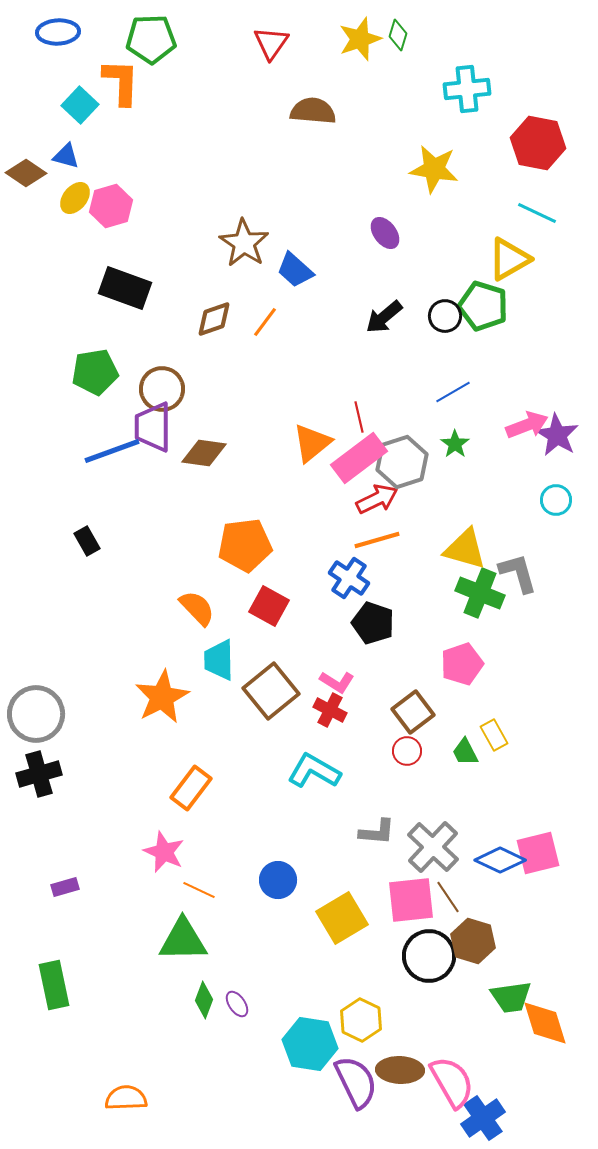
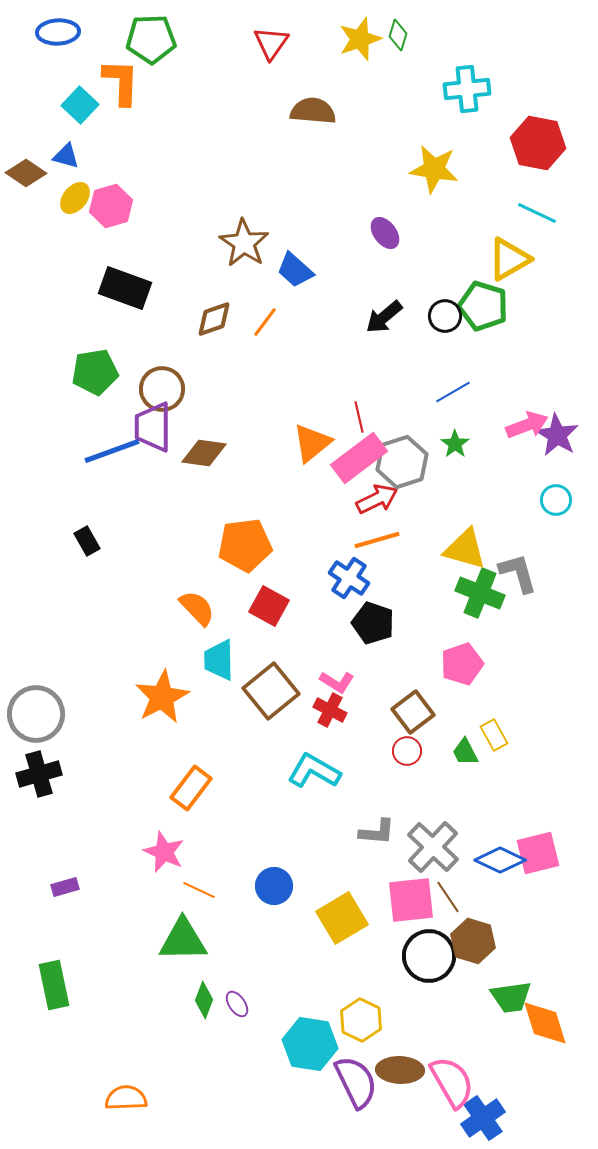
blue circle at (278, 880): moved 4 px left, 6 px down
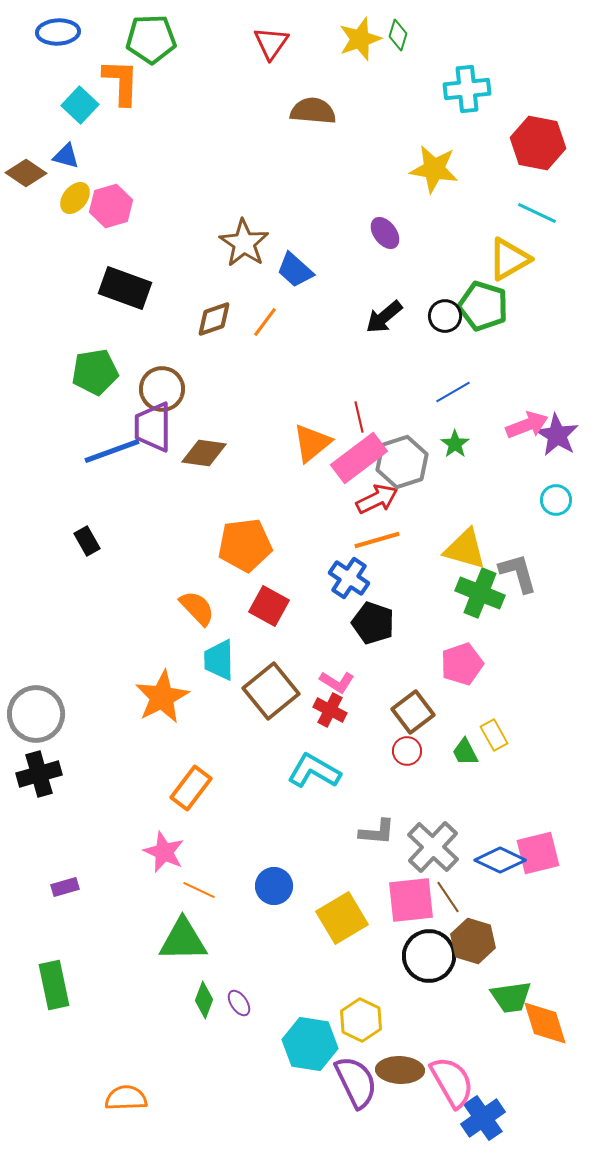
purple ellipse at (237, 1004): moved 2 px right, 1 px up
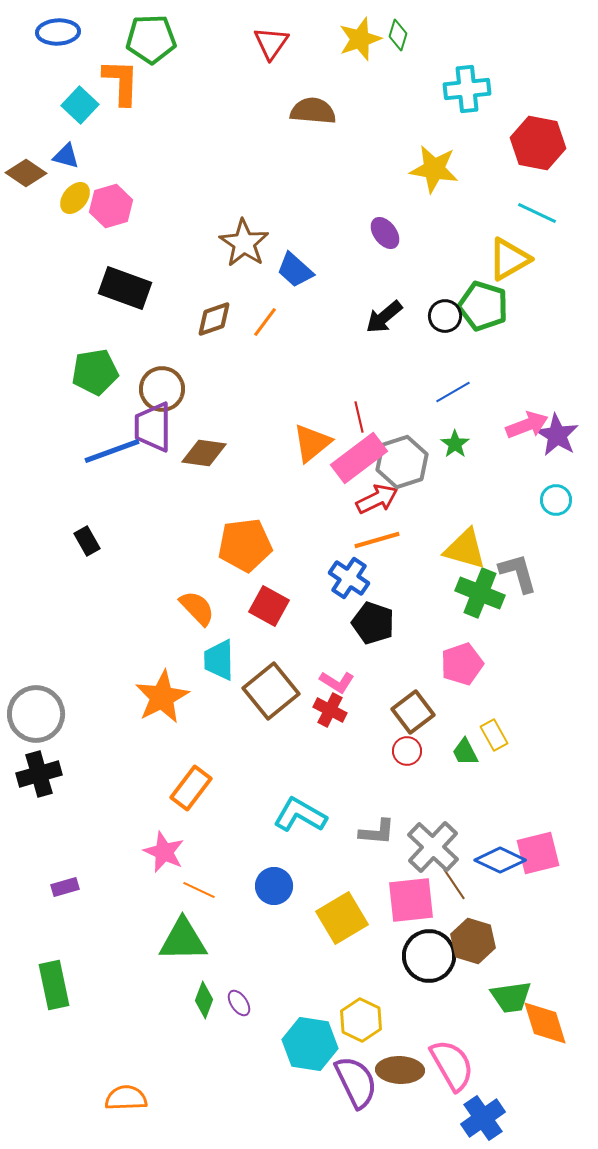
cyan L-shape at (314, 771): moved 14 px left, 44 px down
brown line at (448, 897): moved 6 px right, 13 px up
pink semicircle at (452, 1082): moved 17 px up
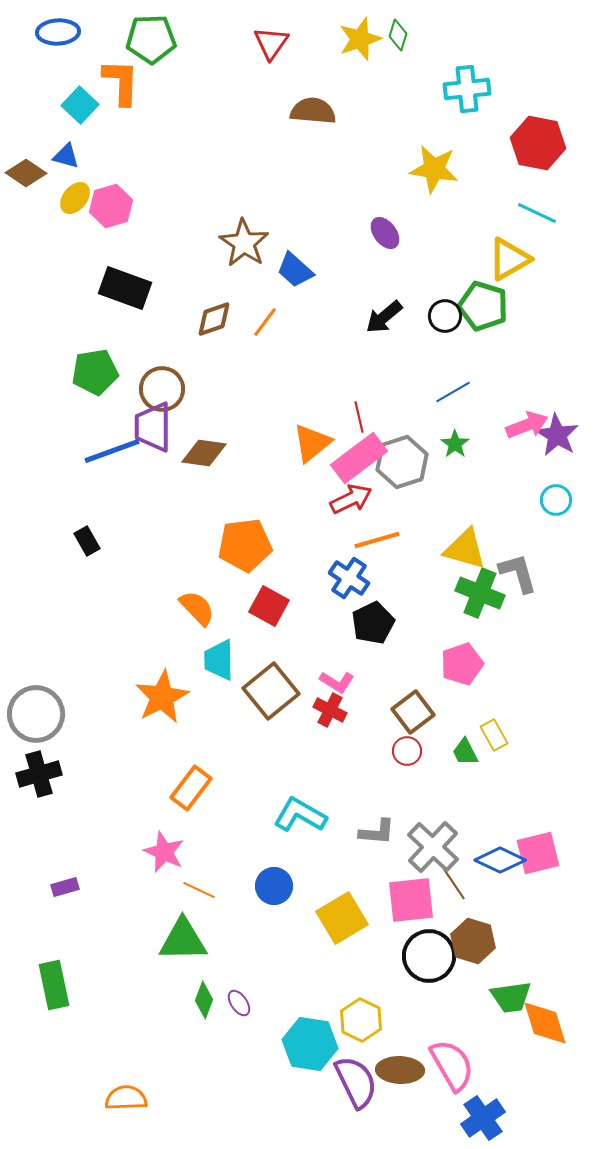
red arrow at (377, 499): moved 26 px left
black pentagon at (373, 623): rotated 27 degrees clockwise
